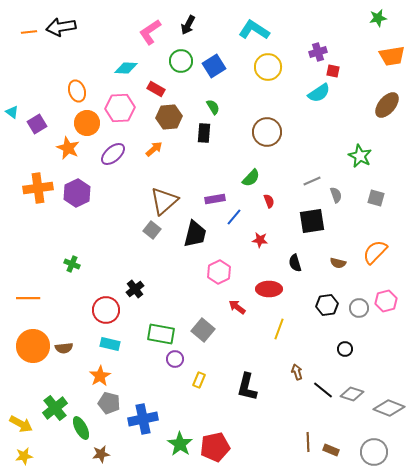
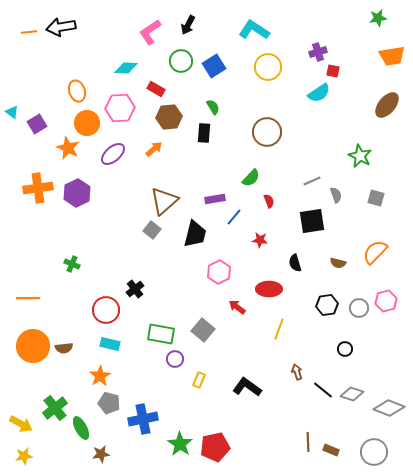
black L-shape at (247, 387): rotated 112 degrees clockwise
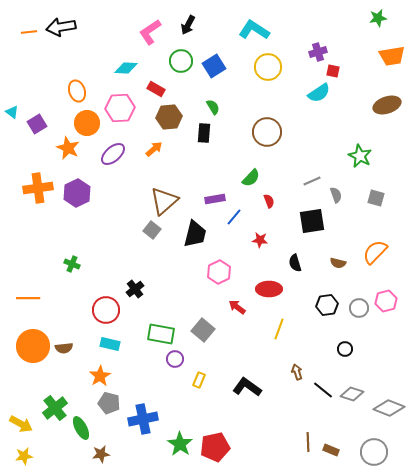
brown ellipse at (387, 105): rotated 32 degrees clockwise
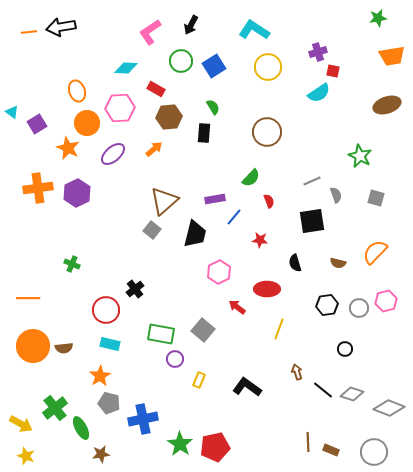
black arrow at (188, 25): moved 3 px right
red ellipse at (269, 289): moved 2 px left
yellow star at (24, 456): moved 2 px right; rotated 30 degrees clockwise
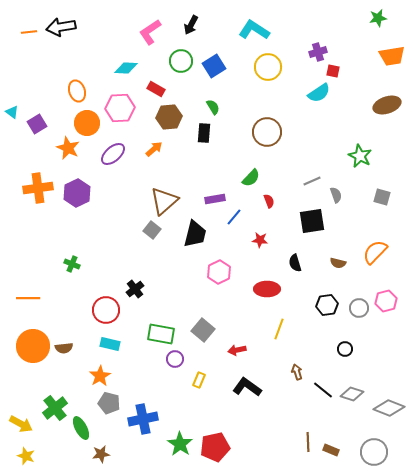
gray square at (376, 198): moved 6 px right, 1 px up
red arrow at (237, 307): moved 43 px down; rotated 48 degrees counterclockwise
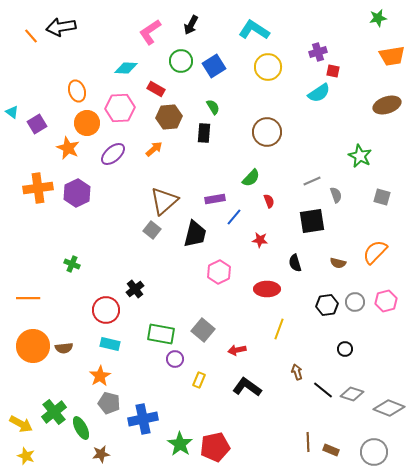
orange line at (29, 32): moved 2 px right, 4 px down; rotated 56 degrees clockwise
gray circle at (359, 308): moved 4 px left, 6 px up
green cross at (55, 408): moved 1 px left, 4 px down
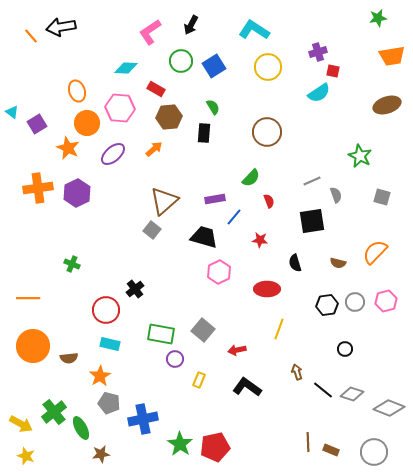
pink hexagon at (120, 108): rotated 8 degrees clockwise
black trapezoid at (195, 234): moved 9 px right, 3 px down; rotated 88 degrees counterclockwise
brown semicircle at (64, 348): moved 5 px right, 10 px down
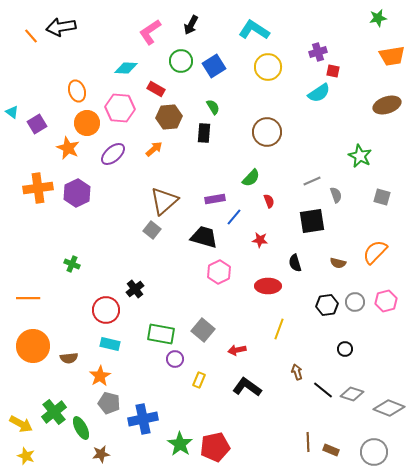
red ellipse at (267, 289): moved 1 px right, 3 px up
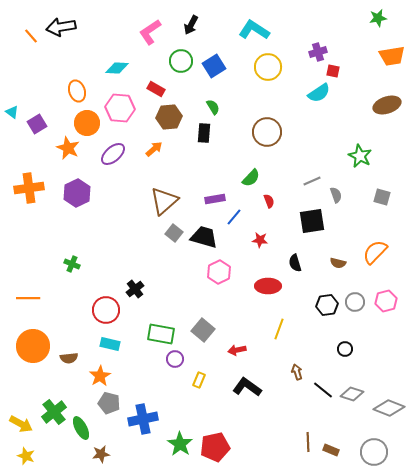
cyan diamond at (126, 68): moved 9 px left
orange cross at (38, 188): moved 9 px left
gray square at (152, 230): moved 22 px right, 3 px down
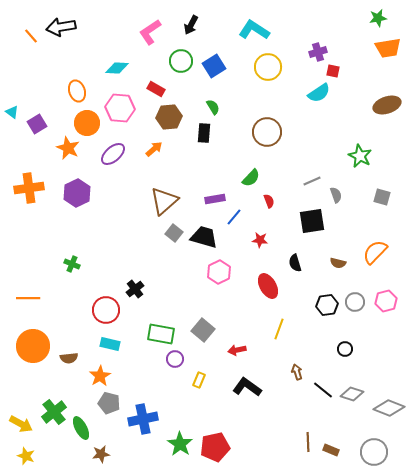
orange trapezoid at (392, 56): moved 4 px left, 8 px up
red ellipse at (268, 286): rotated 60 degrees clockwise
